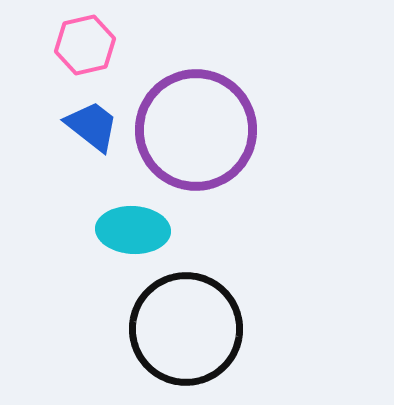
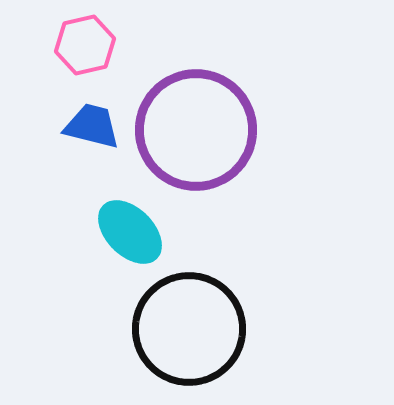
blue trapezoid: rotated 24 degrees counterclockwise
cyan ellipse: moved 3 px left, 2 px down; rotated 42 degrees clockwise
black circle: moved 3 px right
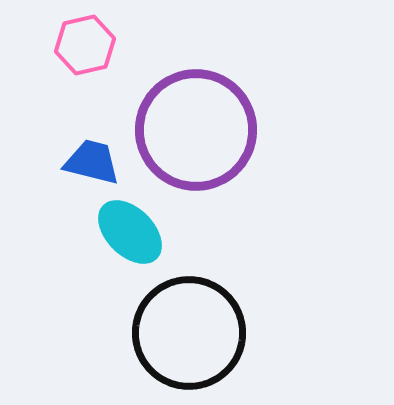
blue trapezoid: moved 36 px down
black circle: moved 4 px down
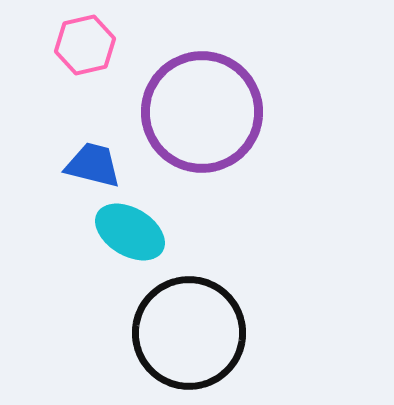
purple circle: moved 6 px right, 18 px up
blue trapezoid: moved 1 px right, 3 px down
cyan ellipse: rotated 14 degrees counterclockwise
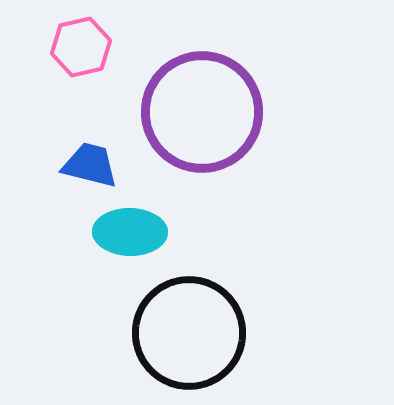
pink hexagon: moved 4 px left, 2 px down
blue trapezoid: moved 3 px left
cyan ellipse: rotated 30 degrees counterclockwise
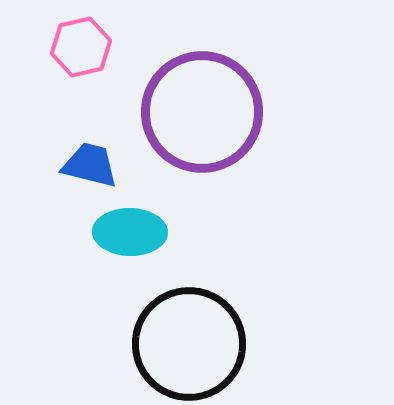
black circle: moved 11 px down
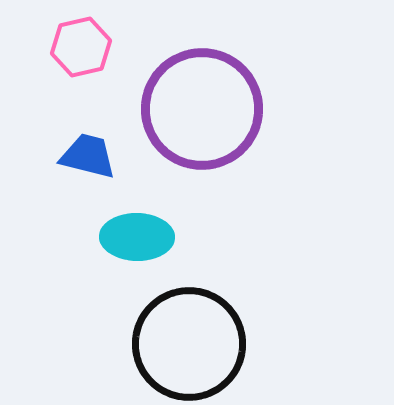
purple circle: moved 3 px up
blue trapezoid: moved 2 px left, 9 px up
cyan ellipse: moved 7 px right, 5 px down
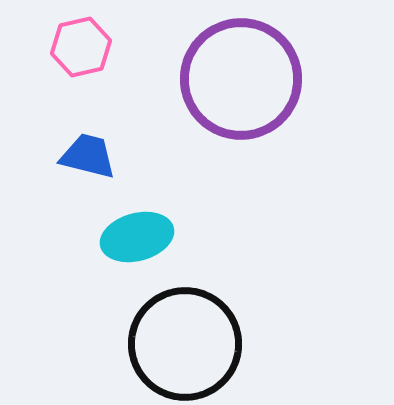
purple circle: moved 39 px right, 30 px up
cyan ellipse: rotated 16 degrees counterclockwise
black circle: moved 4 px left
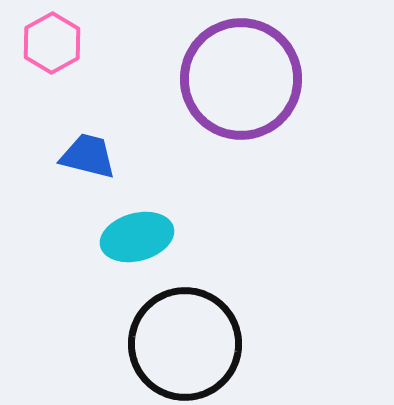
pink hexagon: moved 29 px left, 4 px up; rotated 16 degrees counterclockwise
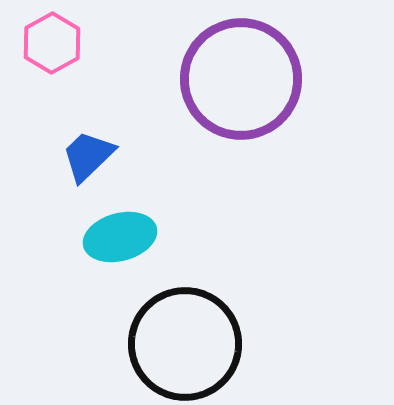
blue trapezoid: rotated 58 degrees counterclockwise
cyan ellipse: moved 17 px left
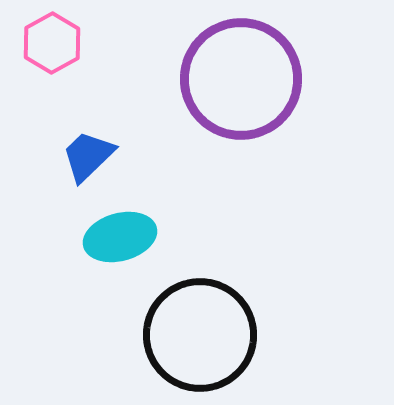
black circle: moved 15 px right, 9 px up
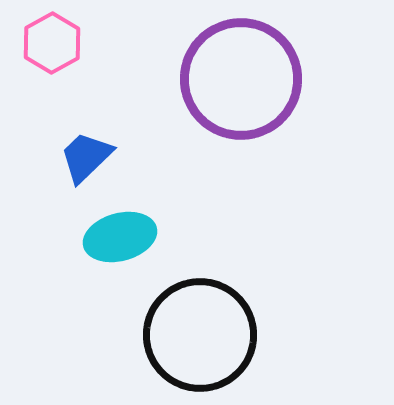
blue trapezoid: moved 2 px left, 1 px down
